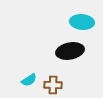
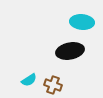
brown cross: rotated 18 degrees clockwise
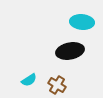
brown cross: moved 4 px right; rotated 12 degrees clockwise
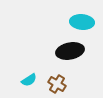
brown cross: moved 1 px up
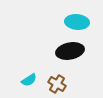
cyan ellipse: moved 5 px left
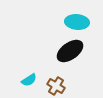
black ellipse: rotated 24 degrees counterclockwise
brown cross: moved 1 px left, 2 px down
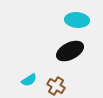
cyan ellipse: moved 2 px up
black ellipse: rotated 8 degrees clockwise
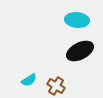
black ellipse: moved 10 px right
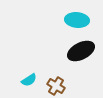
black ellipse: moved 1 px right
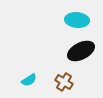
brown cross: moved 8 px right, 4 px up
